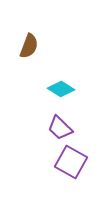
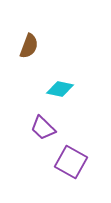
cyan diamond: moved 1 px left; rotated 20 degrees counterclockwise
purple trapezoid: moved 17 px left
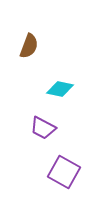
purple trapezoid: rotated 16 degrees counterclockwise
purple square: moved 7 px left, 10 px down
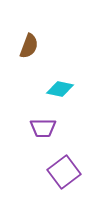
purple trapezoid: rotated 28 degrees counterclockwise
purple square: rotated 24 degrees clockwise
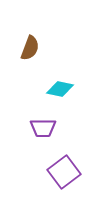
brown semicircle: moved 1 px right, 2 px down
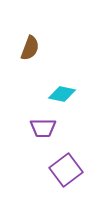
cyan diamond: moved 2 px right, 5 px down
purple square: moved 2 px right, 2 px up
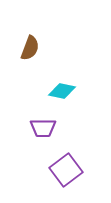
cyan diamond: moved 3 px up
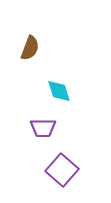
cyan diamond: moved 3 px left; rotated 60 degrees clockwise
purple square: moved 4 px left; rotated 12 degrees counterclockwise
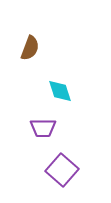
cyan diamond: moved 1 px right
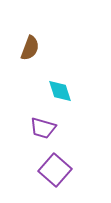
purple trapezoid: rotated 16 degrees clockwise
purple square: moved 7 px left
